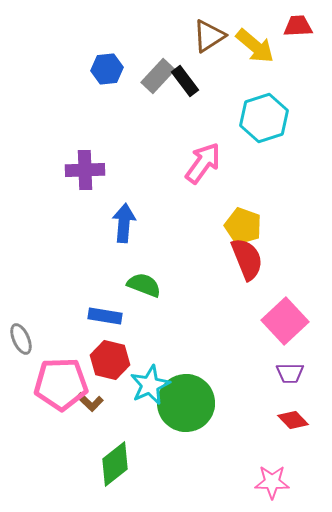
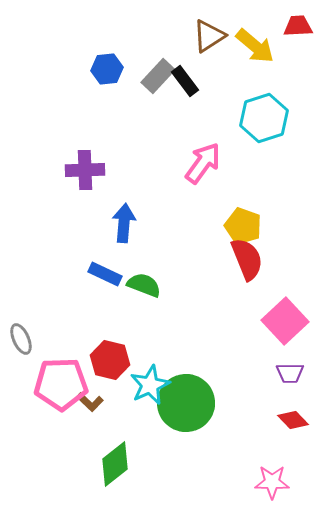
blue rectangle: moved 42 px up; rotated 16 degrees clockwise
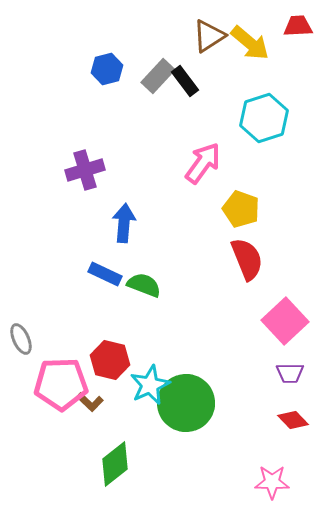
yellow arrow: moved 5 px left, 3 px up
blue hexagon: rotated 8 degrees counterclockwise
purple cross: rotated 15 degrees counterclockwise
yellow pentagon: moved 2 px left, 17 px up
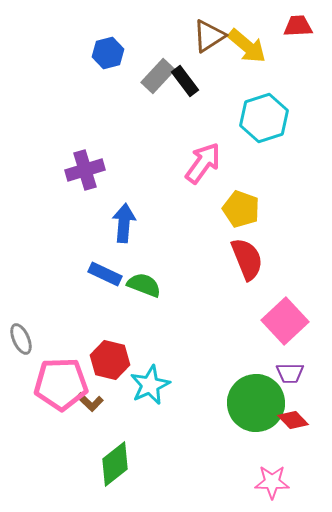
yellow arrow: moved 3 px left, 3 px down
blue hexagon: moved 1 px right, 16 px up
green circle: moved 70 px right
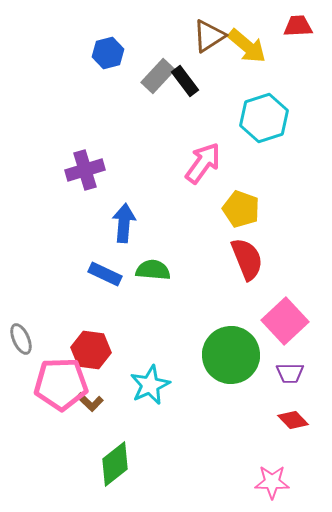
green semicircle: moved 9 px right, 15 px up; rotated 16 degrees counterclockwise
red hexagon: moved 19 px left, 10 px up; rotated 6 degrees counterclockwise
green circle: moved 25 px left, 48 px up
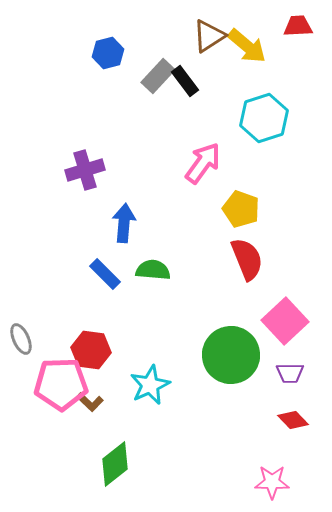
blue rectangle: rotated 20 degrees clockwise
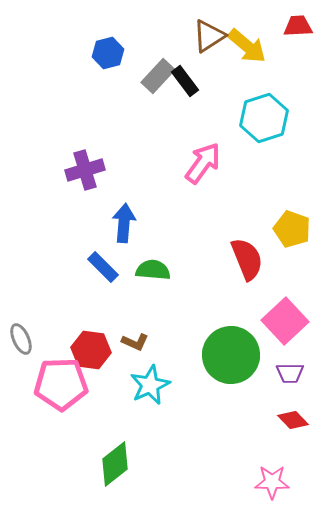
yellow pentagon: moved 51 px right, 20 px down
blue rectangle: moved 2 px left, 7 px up
brown L-shape: moved 45 px right, 60 px up; rotated 20 degrees counterclockwise
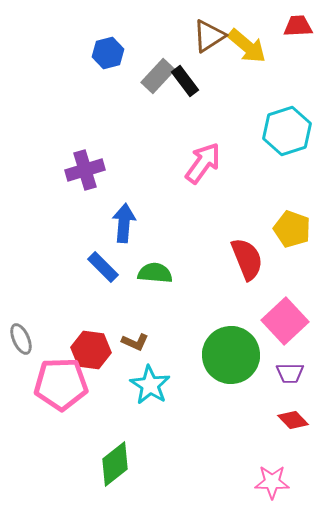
cyan hexagon: moved 23 px right, 13 px down
green semicircle: moved 2 px right, 3 px down
cyan star: rotated 15 degrees counterclockwise
